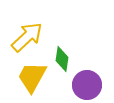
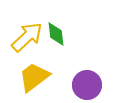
green diamond: moved 6 px left, 25 px up; rotated 15 degrees counterclockwise
yellow trapezoid: moved 2 px right; rotated 24 degrees clockwise
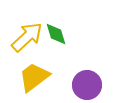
green diamond: rotated 10 degrees counterclockwise
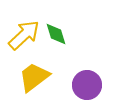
yellow arrow: moved 3 px left, 2 px up
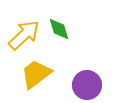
green diamond: moved 3 px right, 5 px up
yellow trapezoid: moved 2 px right, 3 px up
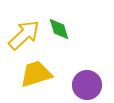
yellow trapezoid: rotated 20 degrees clockwise
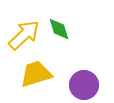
purple circle: moved 3 px left
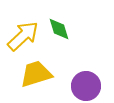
yellow arrow: moved 1 px left, 1 px down
purple circle: moved 2 px right, 1 px down
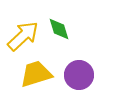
purple circle: moved 7 px left, 11 px up
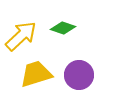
green diamond: moved 4 px right, 1 px up; rotated 55 degrees counterclockwise
yellow arrow: moved 2 px left
